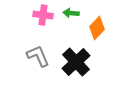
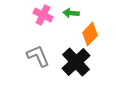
pink cross: rotated 18 degrees clockwise
orange diamond: moved 7 px left, 6 px down
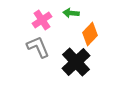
pink cross: moved 1 px left, 5 px down; rotated 30 degrees clockwise
gray L-shape: moved 9 px up
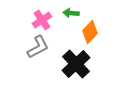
orange diamond: moved 2 px up
gray L-shape: rotated 85 degrees clockwise
black cross: moved 2 px down
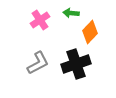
pink cross: moved 2 px left
gray L-shape: moved 16 px down
black cross: rotated 24 degrees clockwise
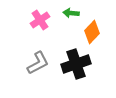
orange diamond: moved 2 px right
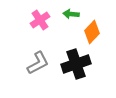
green arrow: moved 1 px down
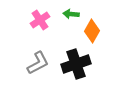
orange diamond: moved 1 px up; rotated 15 degrees counterclockwise
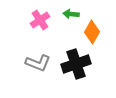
orange diamond: moved 1 px down
gray L-shape: rotated 50 degrees clockwise
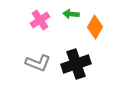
orange diamond: moved 3 px right, 5 px up
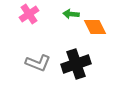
pink cross: moved 11 px left, 6 px up
orange diamond: rotated 55 degrees counterclockwise
